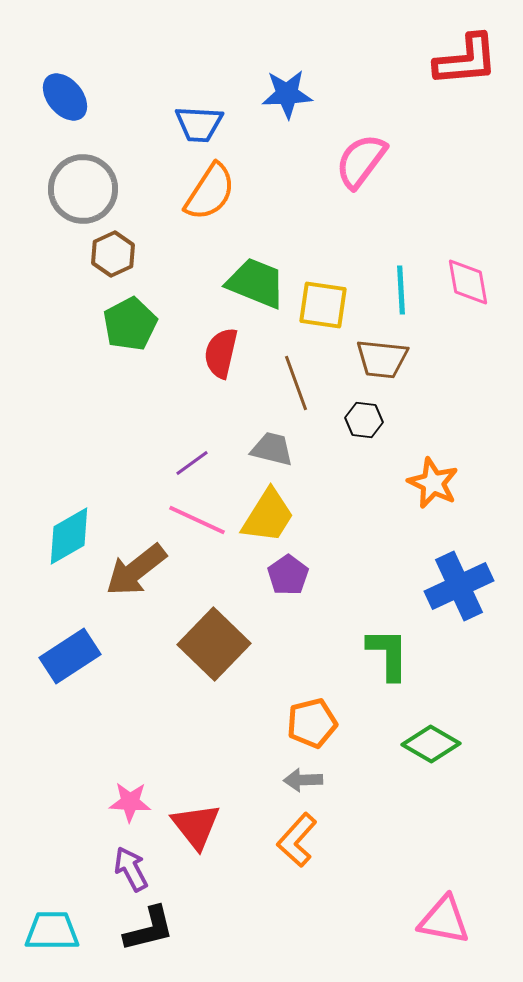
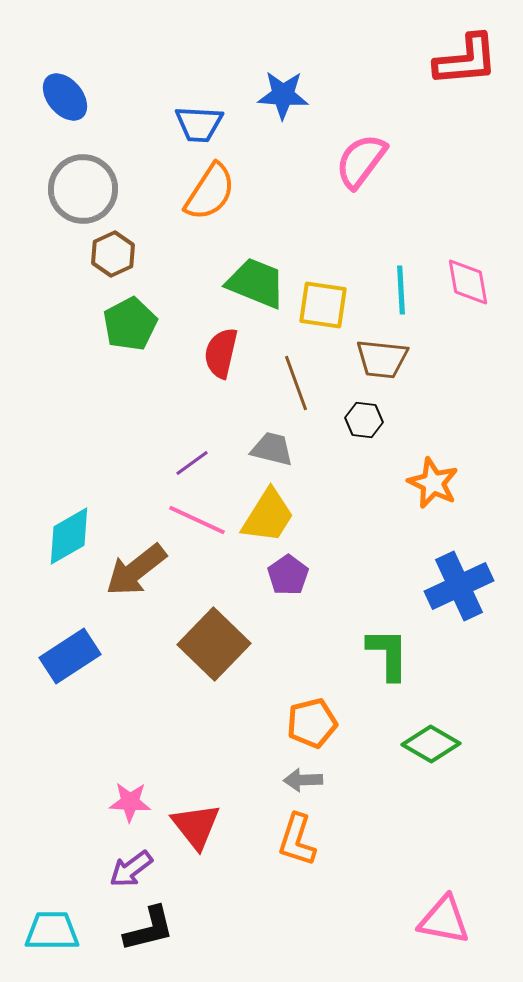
blue star: moved 4 px left, 1 px down; rotated 6 degrees clockwise
orange L-shape: rotated 24 degrees counterclockwise
purple arrow: rotated 99 degrees counterclockwise
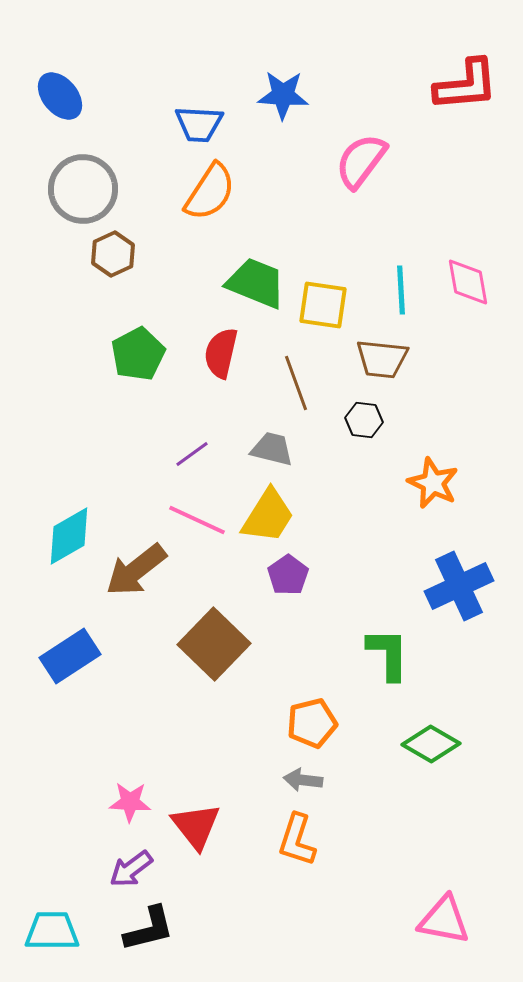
red L-shape: moved 25 px down
blue ellipse: moved 5 px left, 1 px up
green pentagon: moved 8 px right, 30 px down
purple line: moved 9 px up
gray arrow: rotated 9 degrees clockwise
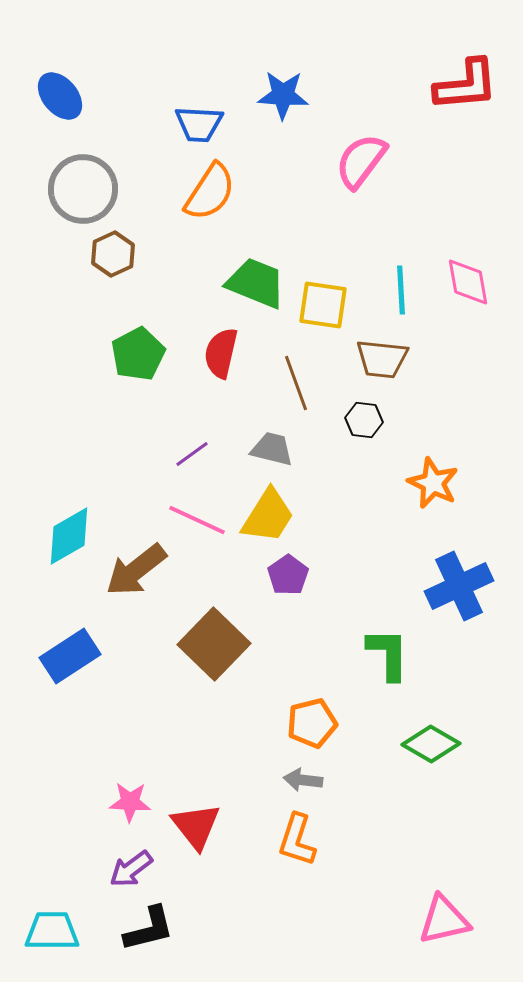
pink triangle: rotated 24 degrees counterclockwise
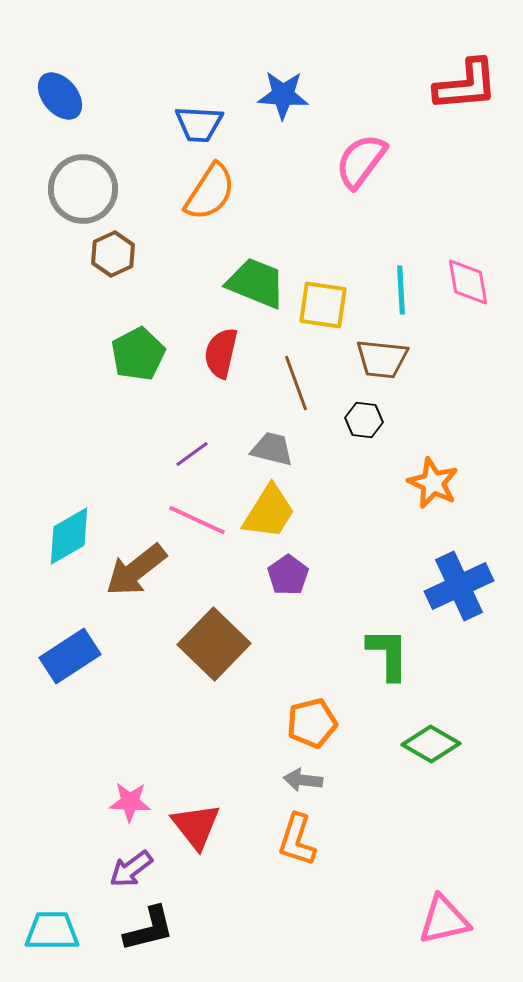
yellow trapezoid: moved 1 px right, 4 px up
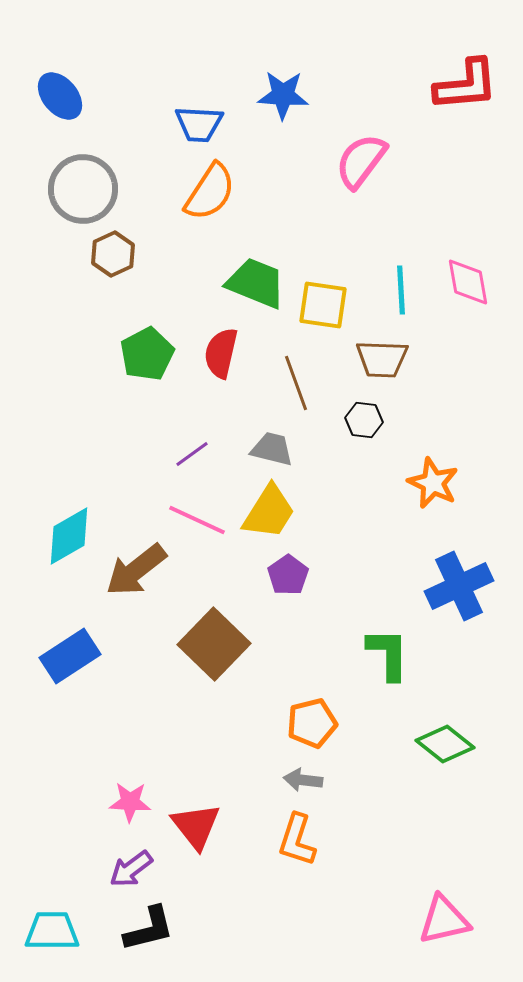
green pentagon: moved 9 px right
brown trapezoid: rotated 4 degrees counterclockwise
green diamond: moved 14 px right; rotated 8 degrees clockwise
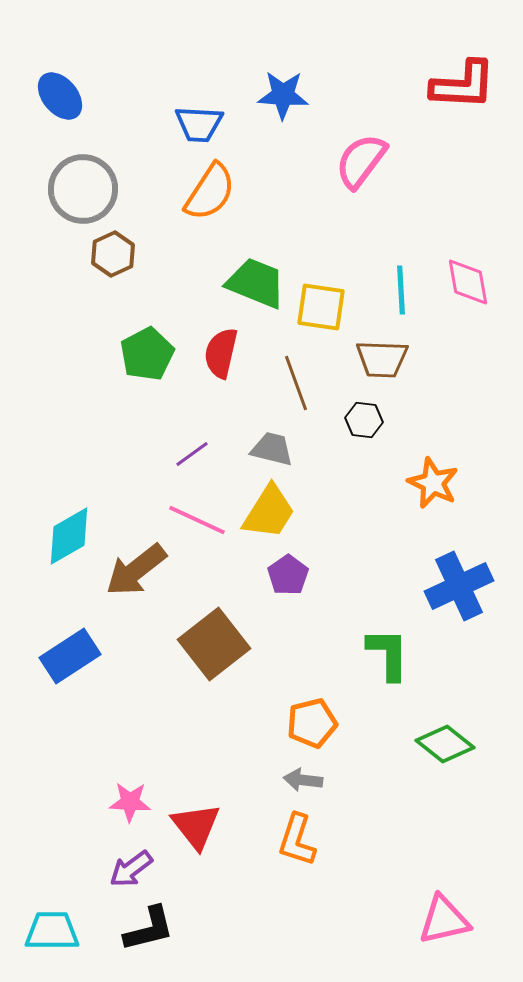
red L-shape: moved 3 px left; rotated 8 degrees clockwise
yellow square: moved 2 px left, 2 px down
brown square: rotated 8 degrees clockwise
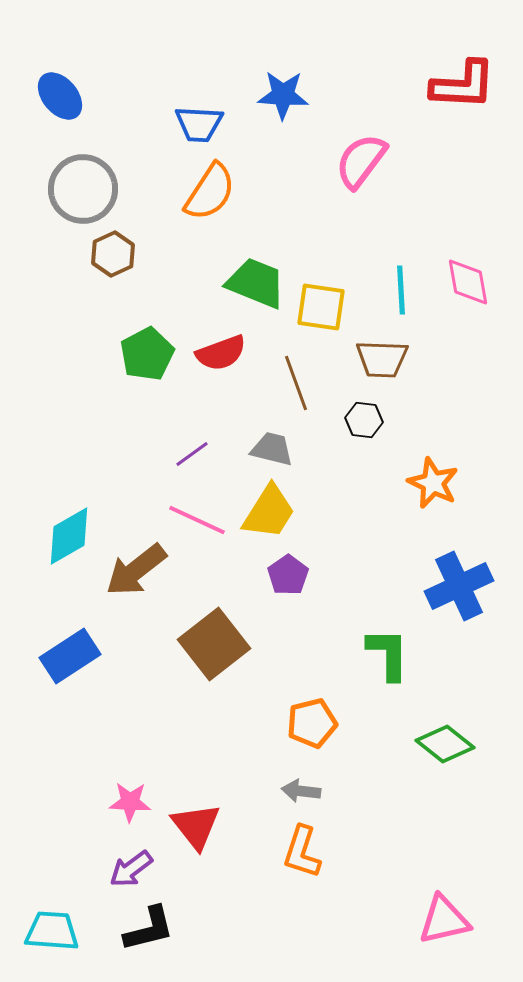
red semicircle: rotated 123 degrees counterclockwise
gray arrow: moved 2 px left, 11 px down
orange L-shape: moved 5 px right, 12 px down
cyan trapezoid: rotated 4 degrees clockwise
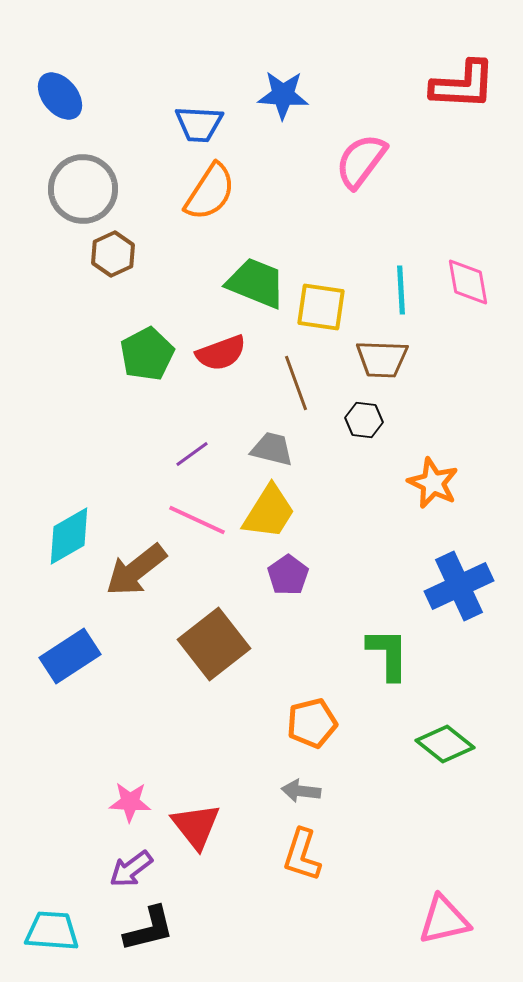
orange L-shape: moved 3 px down
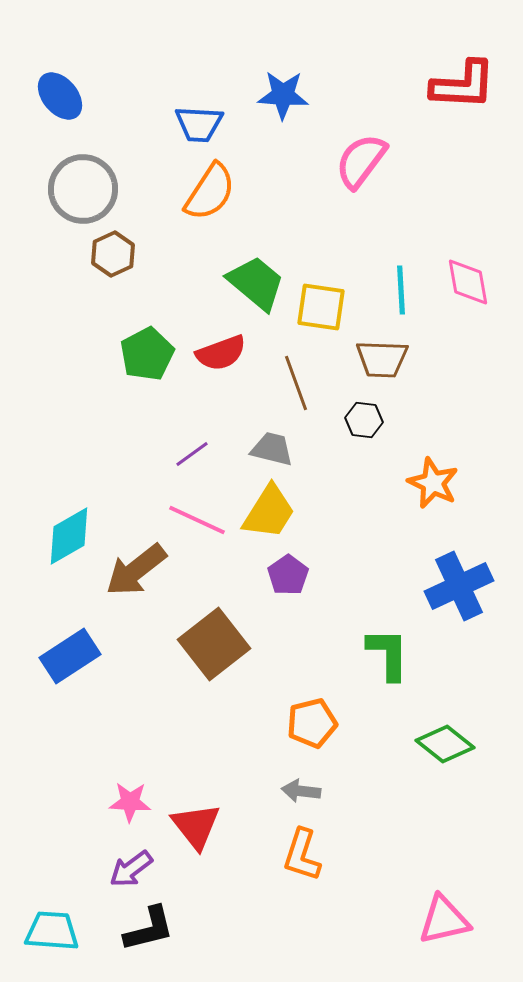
green trapezoid: rotated 18 degrees clockwise
